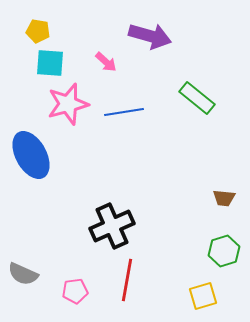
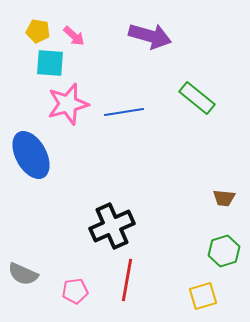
pink arrow: moved 32 px left, 26 px up
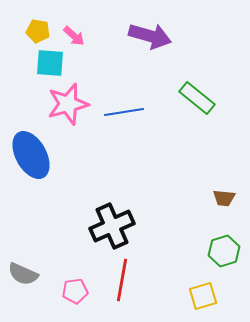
red line: moved 5 px left
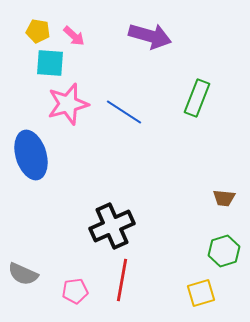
green rectangle: rotated 72 degrees clockwise
blue line: rotated 42 degrees clockwise
blue ellipse: rotated 12 degrees clockwise
yellow square: moved 2 px left, 3 px up
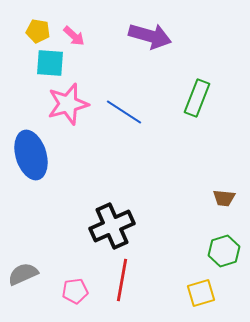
gray semicircle: rotated 132 degrees clockwise
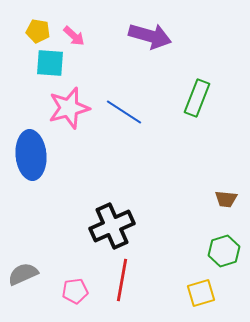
pink star: moved 1 px right, 4 px down
blue ellipse: rotated 12 degrees clockwise
brown trapezoid: moved 2 px right, 1 px down
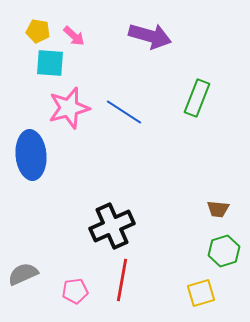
brown trapezoid: moved 8 px left, 10 px down
